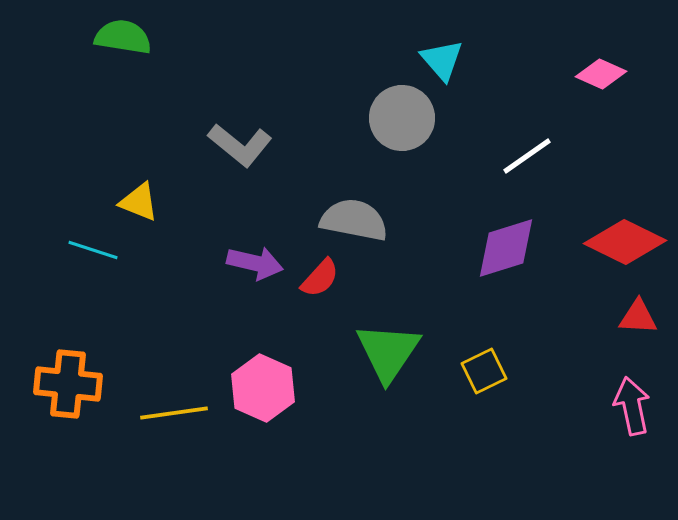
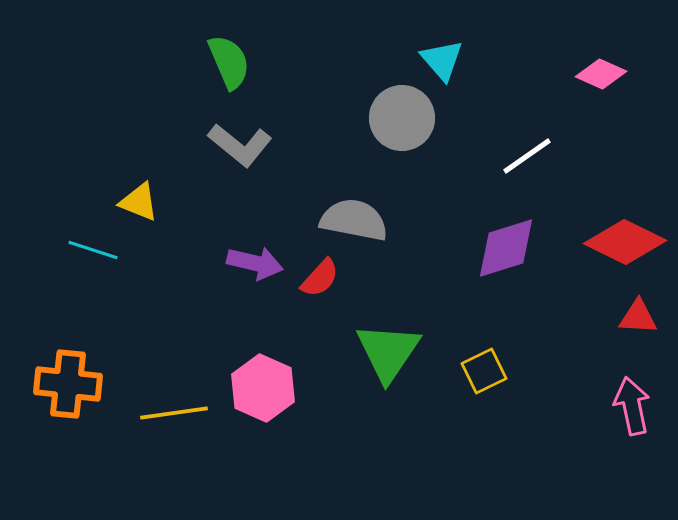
green semicircle: moved 106 px right, 25 px down; rotated 58 degrees clockwise
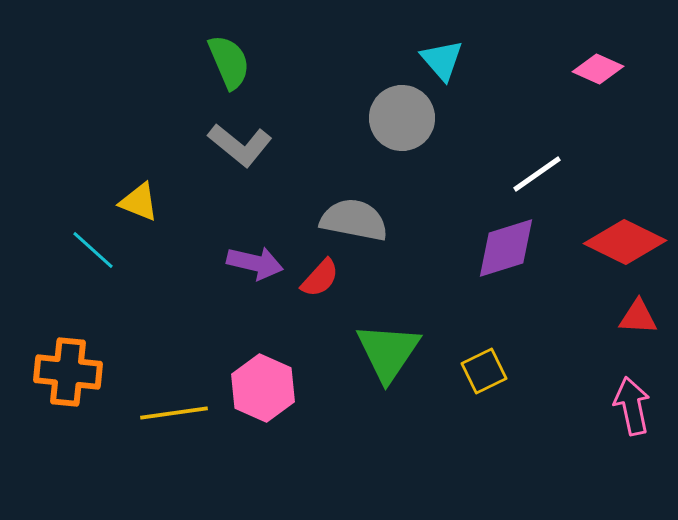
pink diamond: moved 3 px left, 5 px up
white line: moved 10 px right, 18 px down
cyan line: rotated 24 degrees clockwise
orange cross: moved 12 px up
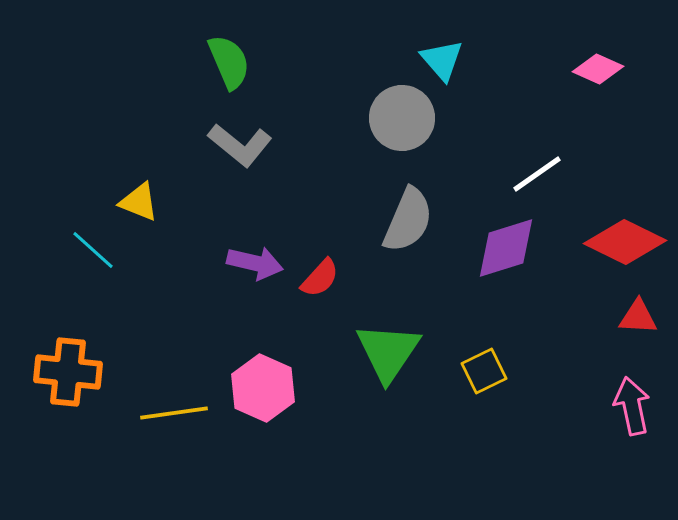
gray semicircle: moved 54 px right; rotated 102 degrees clockwise
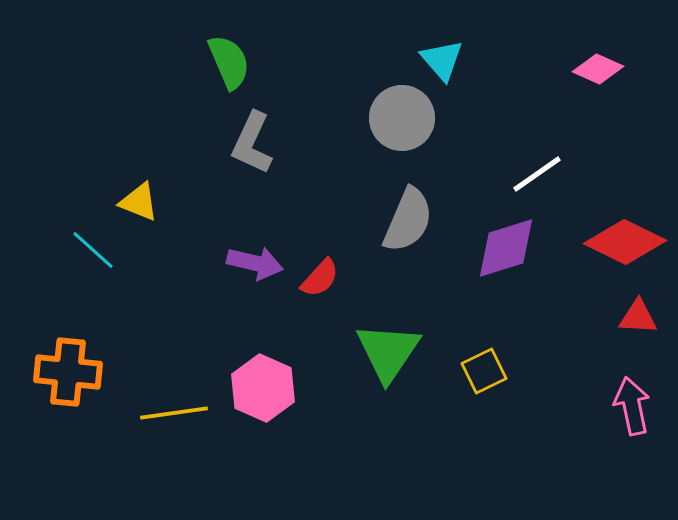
gray L-shape: moved 12 px right, 2 px up; rotated 76 degrees clockwise
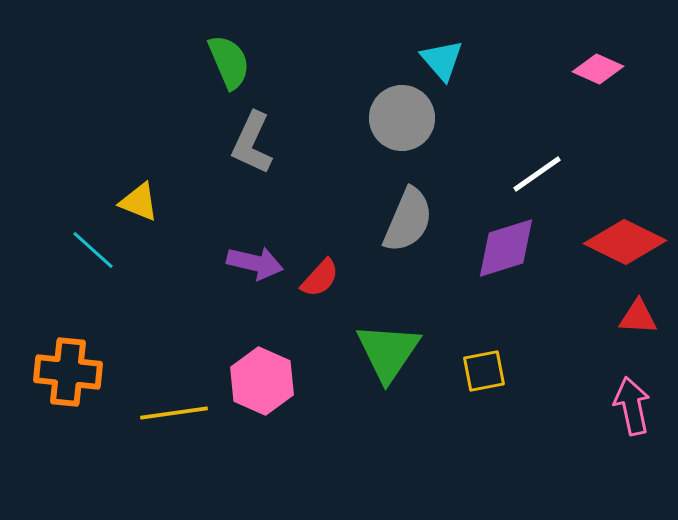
yellow square: rotated 15 degrees clockwise
pink hexagon: moved 1 px left, 7 px up
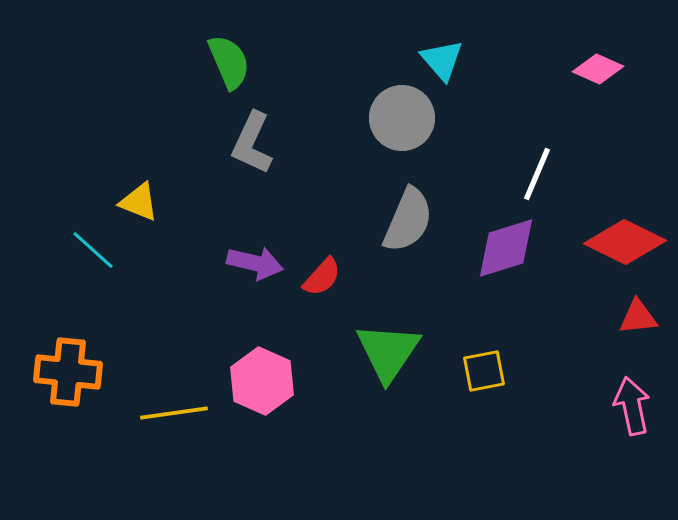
white line: rotated 32 degrees counterclockwise
red semicircle: moved 2 px right, 1 px up
red triangle: rotated 9 degrees counterclockwise
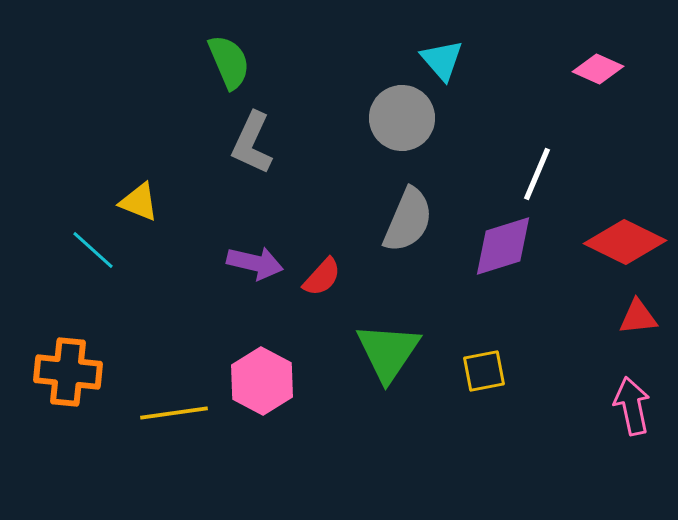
purple diamond: moved 3 px left, 2 px up
pink hexagon: rotated 4 degrees clockwise
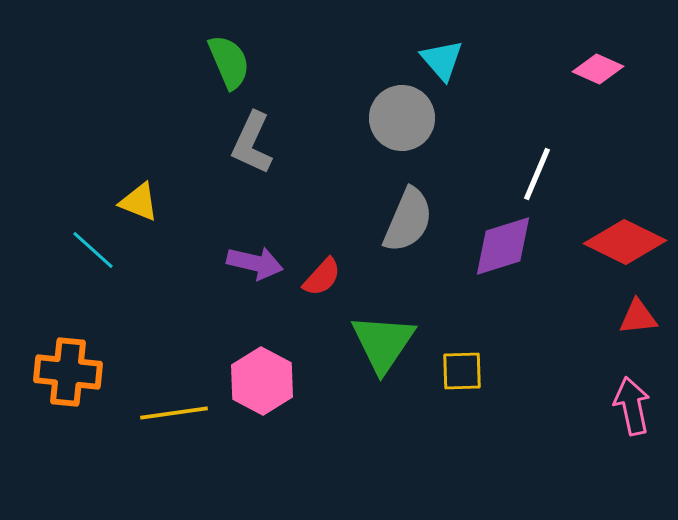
green triangle: moved 5 px left, 9 px up
yellow square: moved 22 px left; rotated 9 degrees clockwise
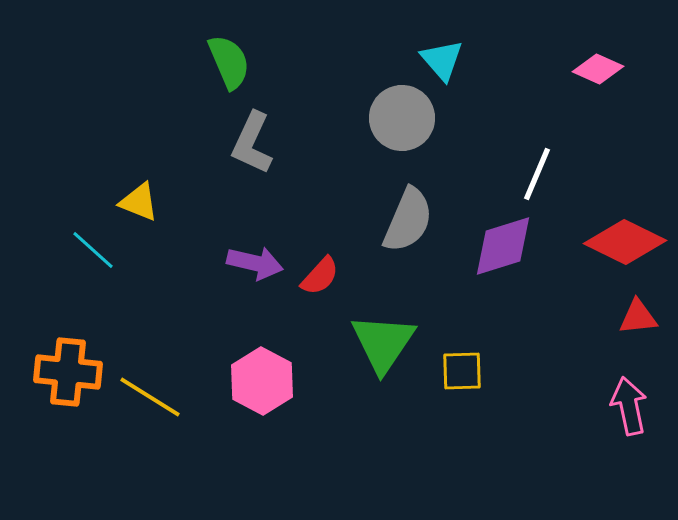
red semicircle: moved 2 px left, 1 px up
pink arrow: moved 3 px left
yellow line: moved 24 px left, 16 px up; rotated 40 degrees clockwise
